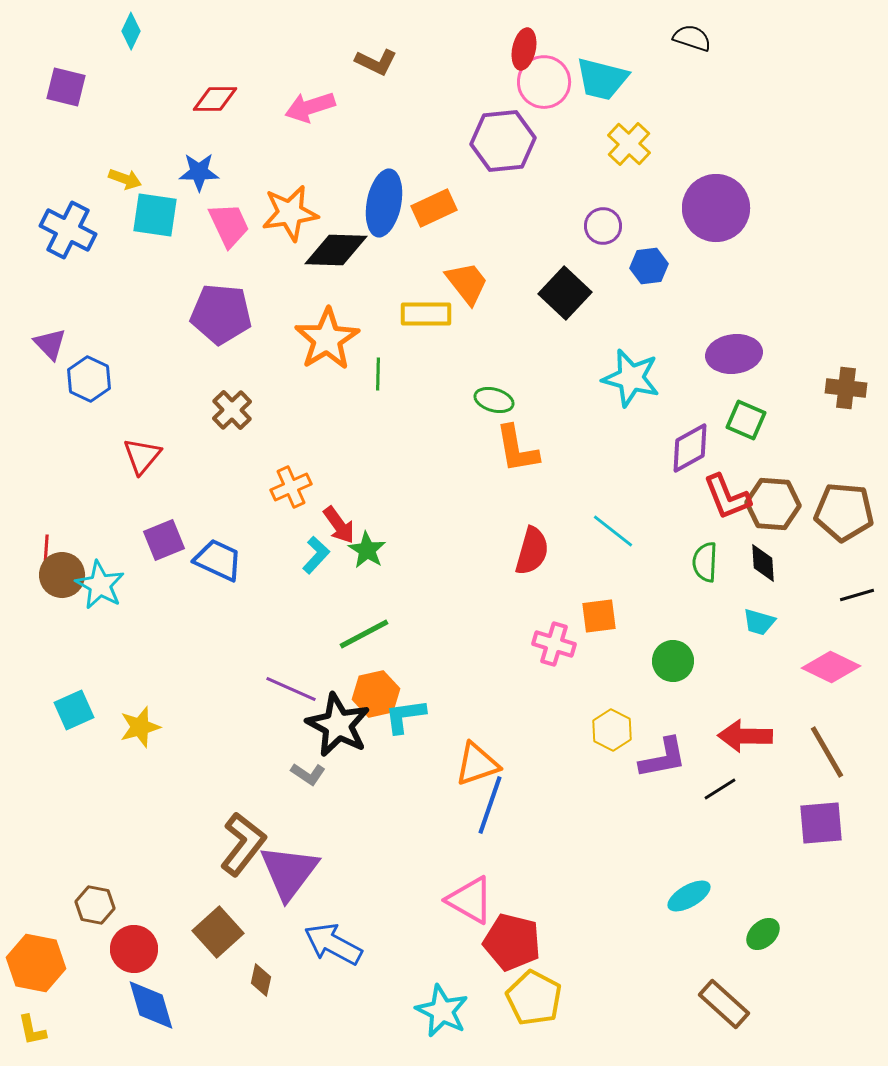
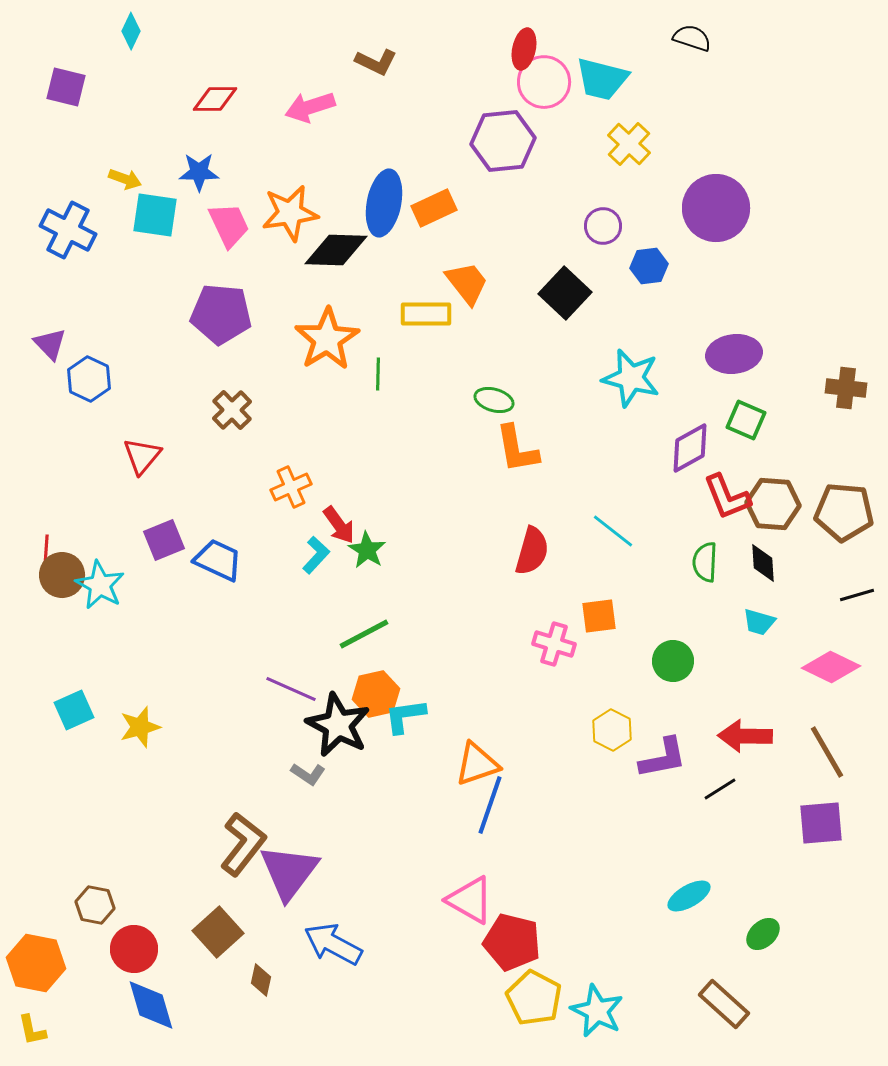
cyan star at (442, 1011): moved 155 px right
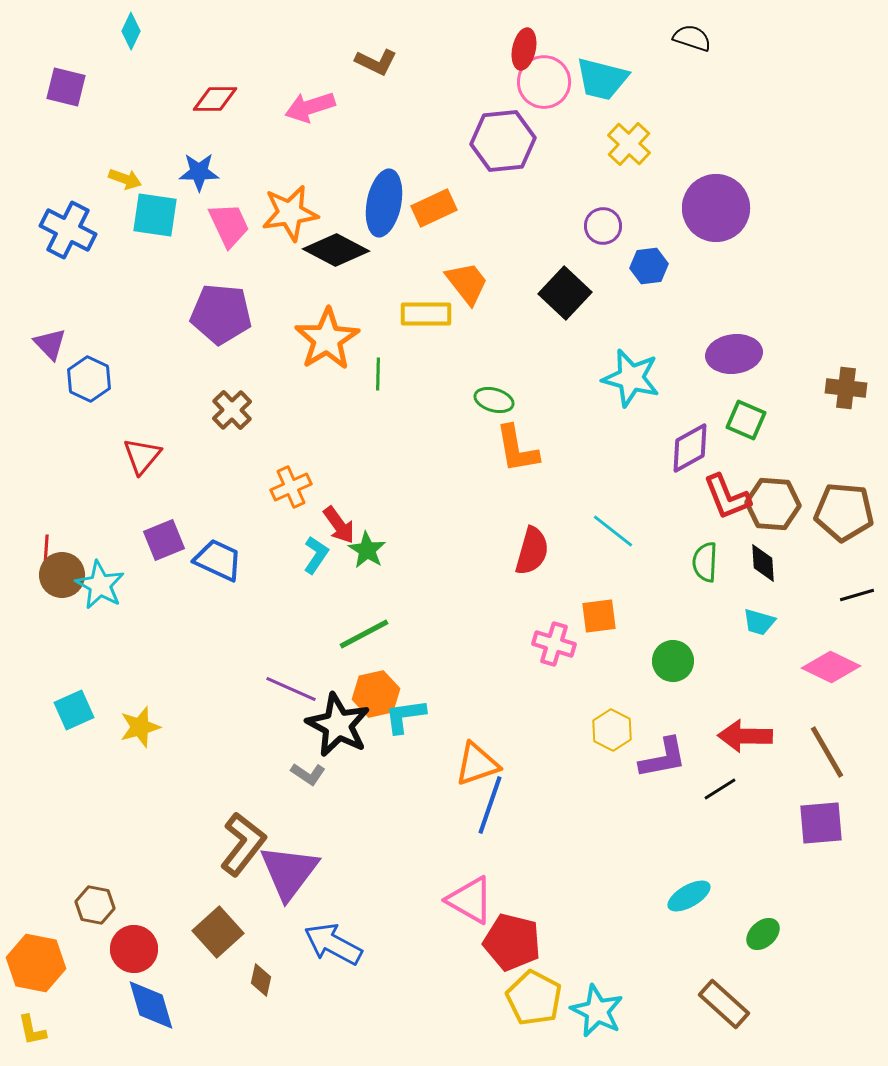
black diamond at (336, 250): rotated 26 degrees clockwise
cyan L-shape at (316, 555): rotated 9 degrees counterclockwise
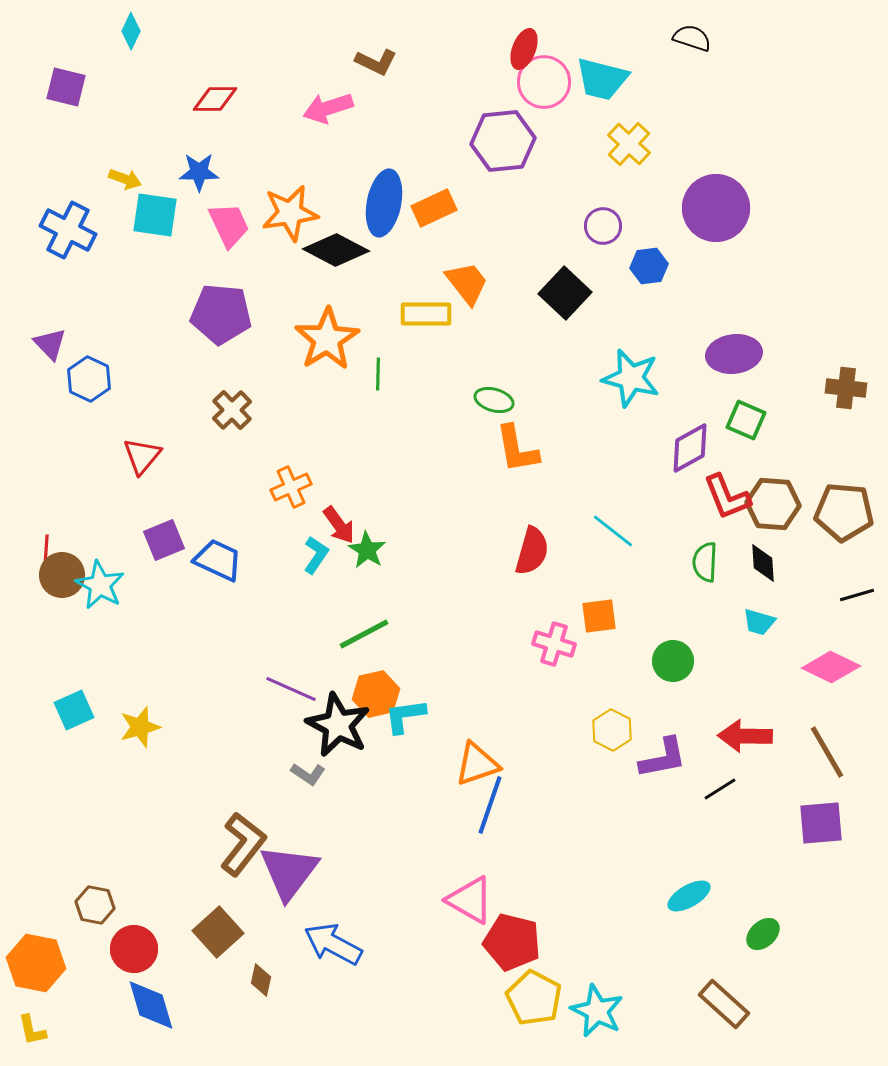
red ellipse at (524, 49): rotated 9 degrees clockwise
pink arrow at (310, 107): moved 18 px right, 1 px down
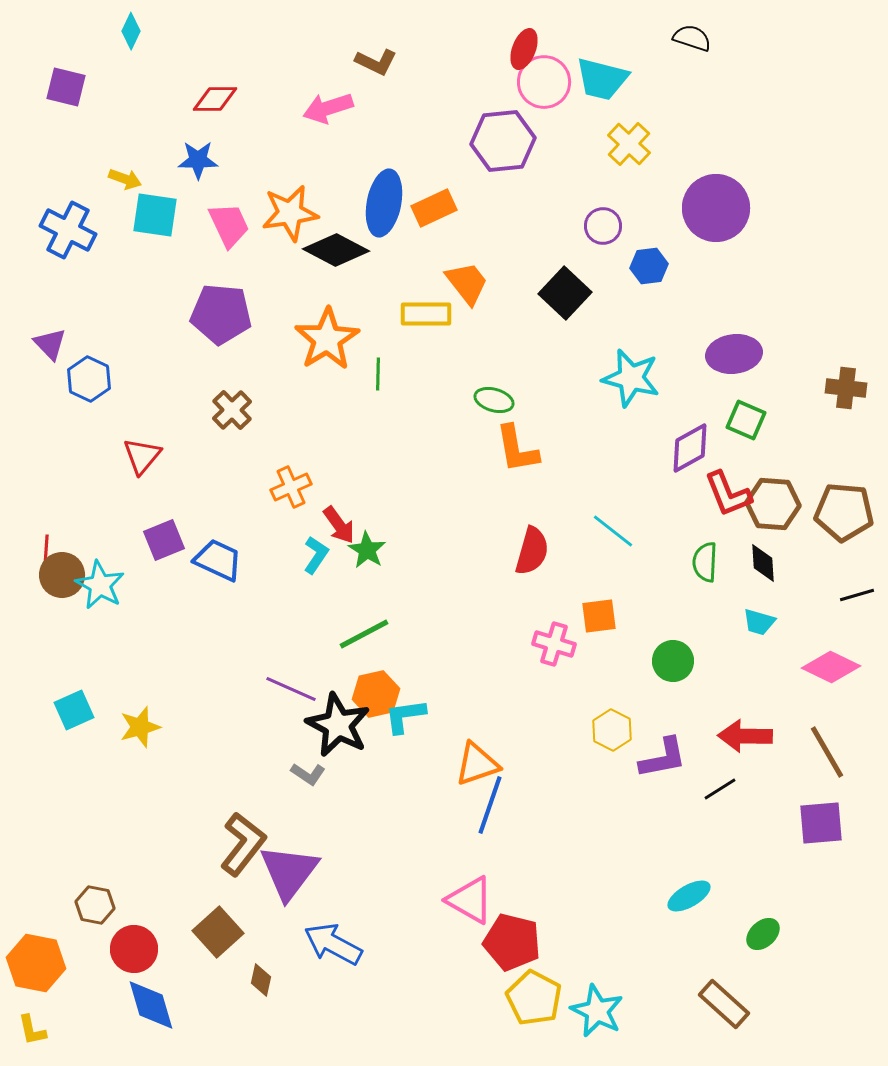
blue star at (199, 172): moved 1 px left, 12 px up
red L-shape at (727, 497): moved 1 px right, 3 px up
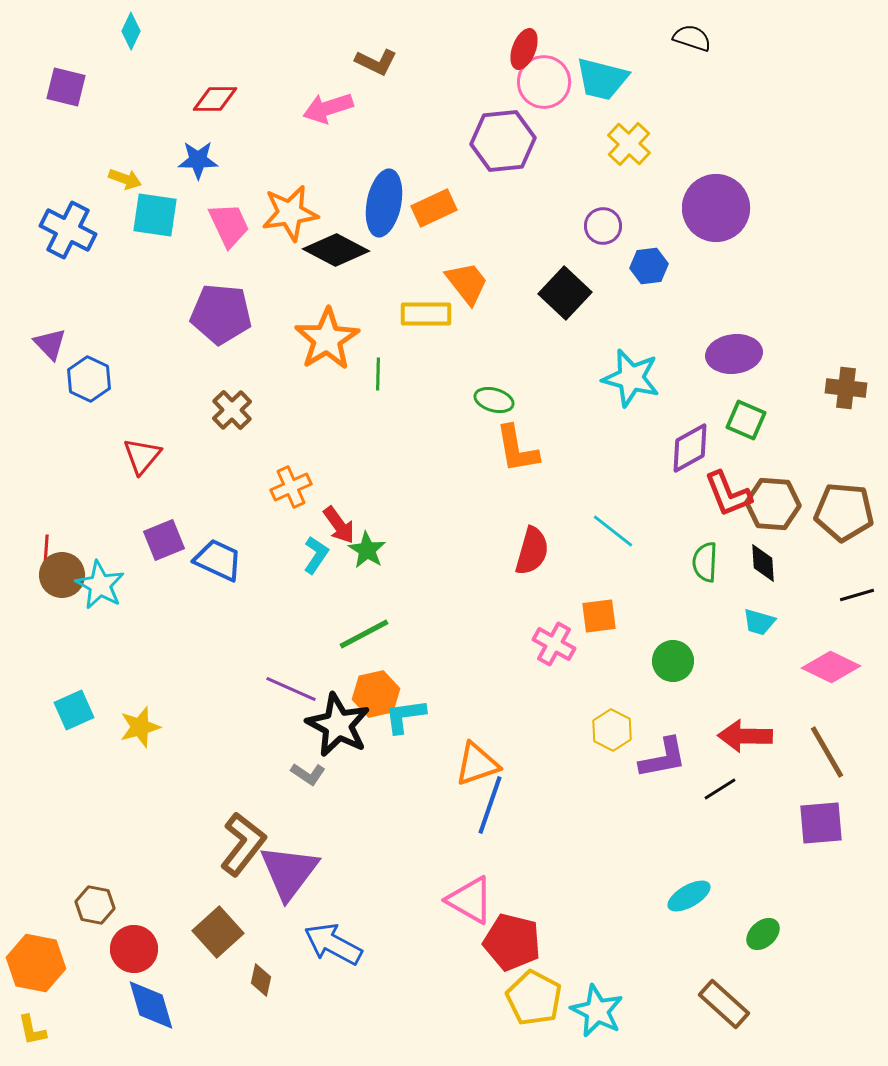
pink cross at (554, 644): rotated 12 degrees clockwise
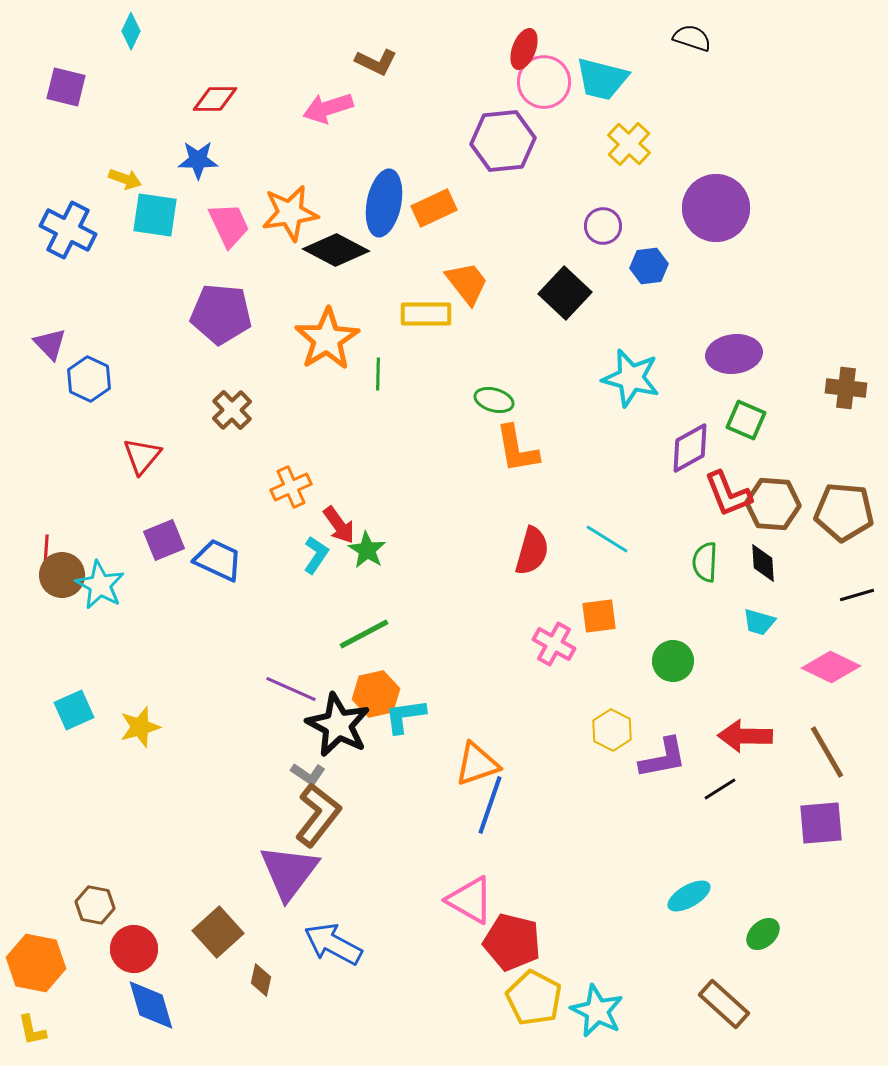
cyan line at (613, 531): moved 6 px left, 8 px down; rotated 6 degrees counterclockwise
brown L-shape at (243, 844): moved 75 px right, 29 px up
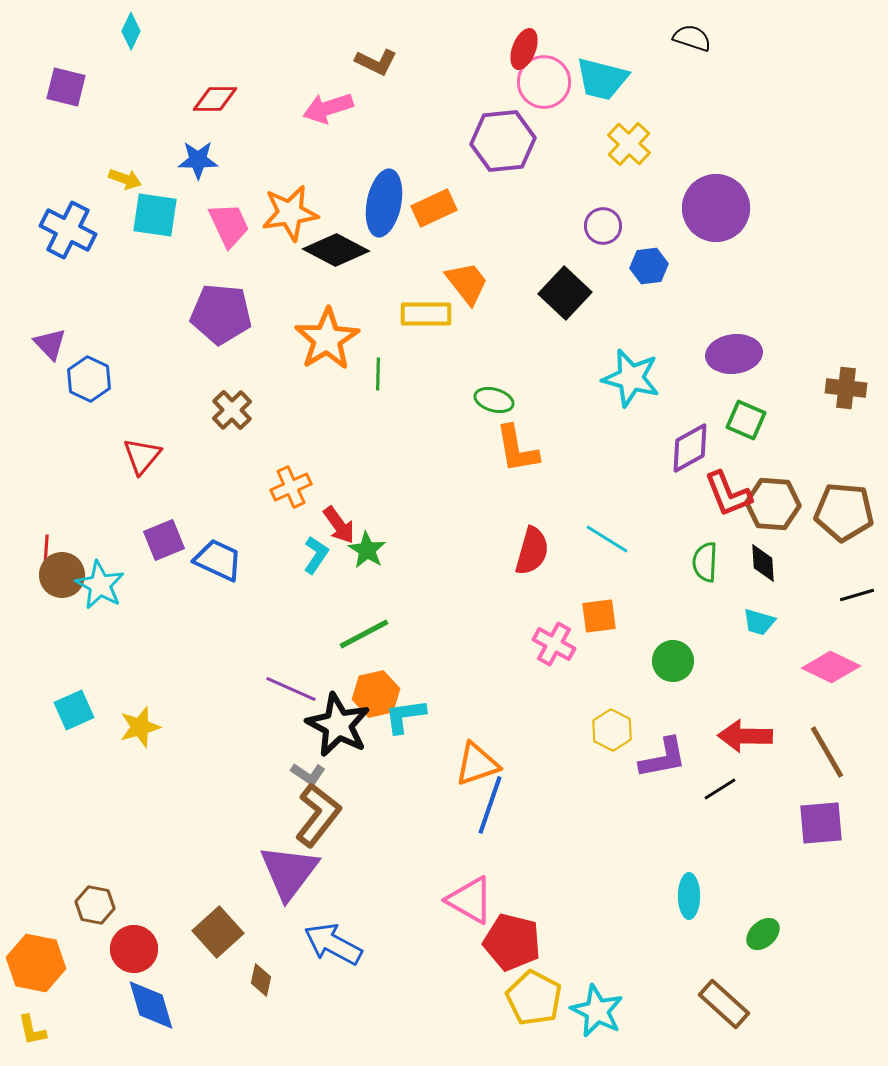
cyan ellipse at (689, 896): rotated 60 degrees counterclockwise
